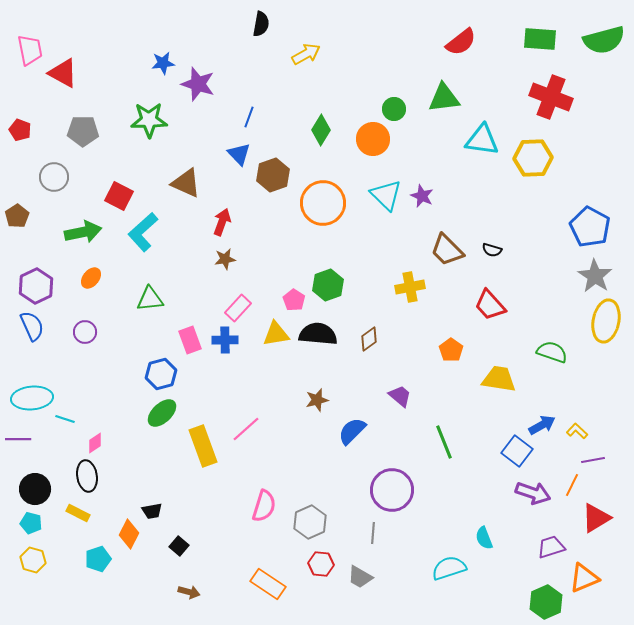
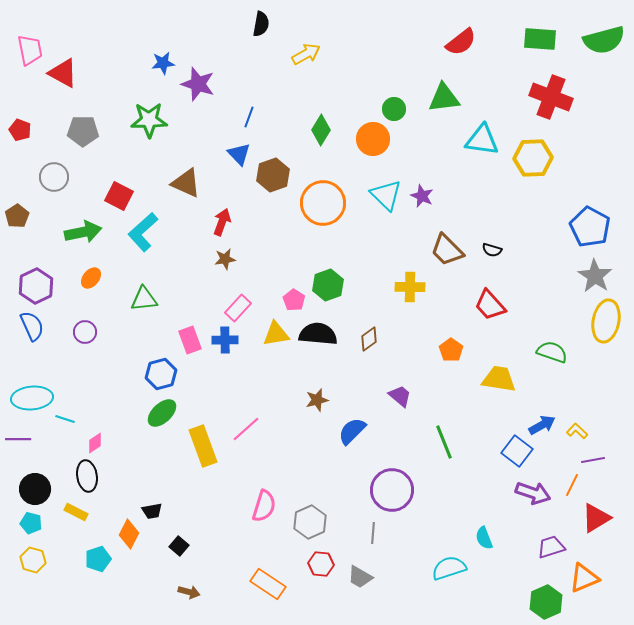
yellow cross at (410, 287): rotated 12 degrees clockwise
green triangle at (150, 299): moved 6 px left
yellow rectangle at (78, 513): moved 2 px left, 1 px up
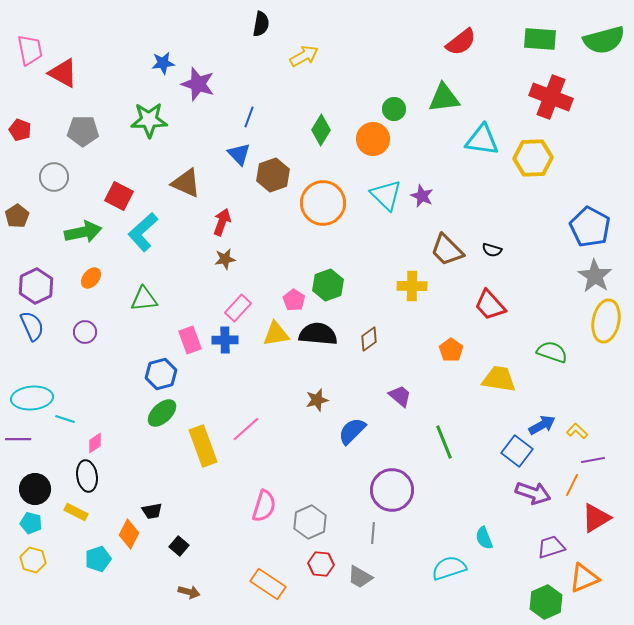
yellow arrow at (306, 54): moved 2 px left, 2 px down
yellow cross at (410, 287): moved 2 px right, 1 px up
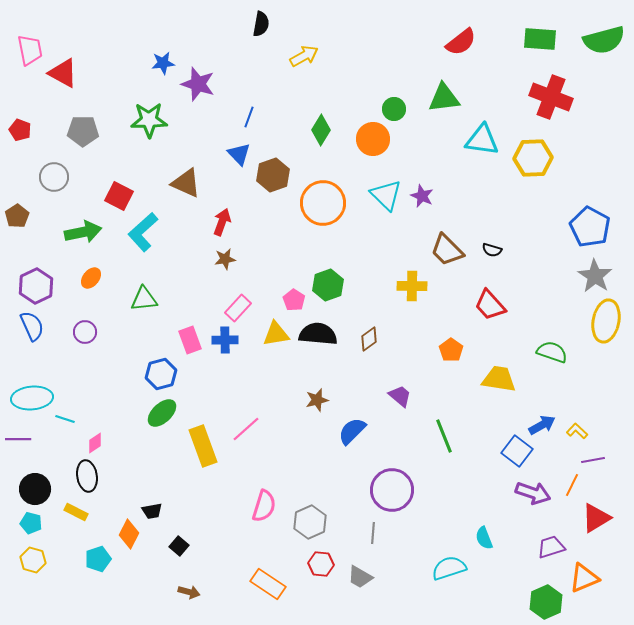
green line at (444, 442): moved 6 px up
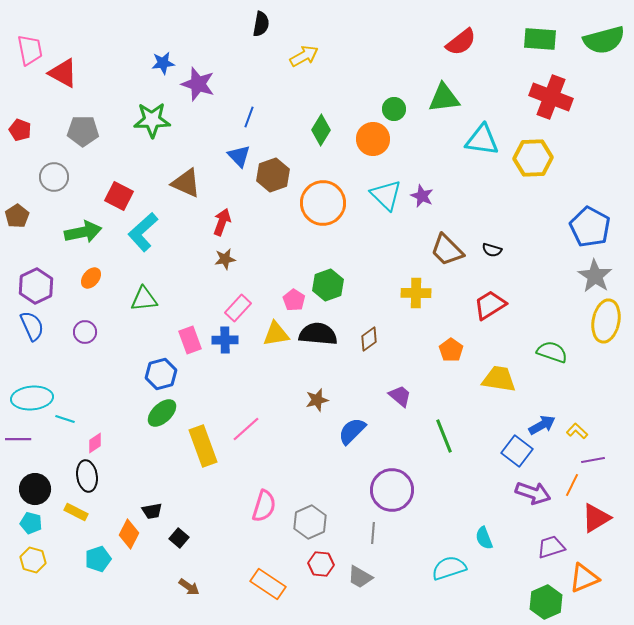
green star at (149, 120): moved 3 px right
blue triangle at (239, 154): moved 2 px down
yellow cross at (412, 286): moved 4 px right, 7 px down
red trapezoid at (490, 305): rotated 100 degrees clockwise
black square at (179, 546): moved 8 px up
brown arrow at (189, 592): moved 5 px up; rotated 20 degrees clockwise
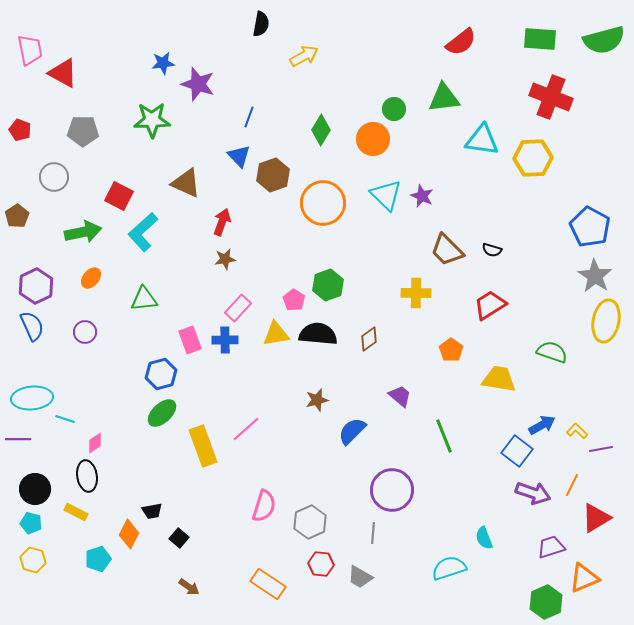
purple line at (593, 460): moved 8 px right, 11 px up
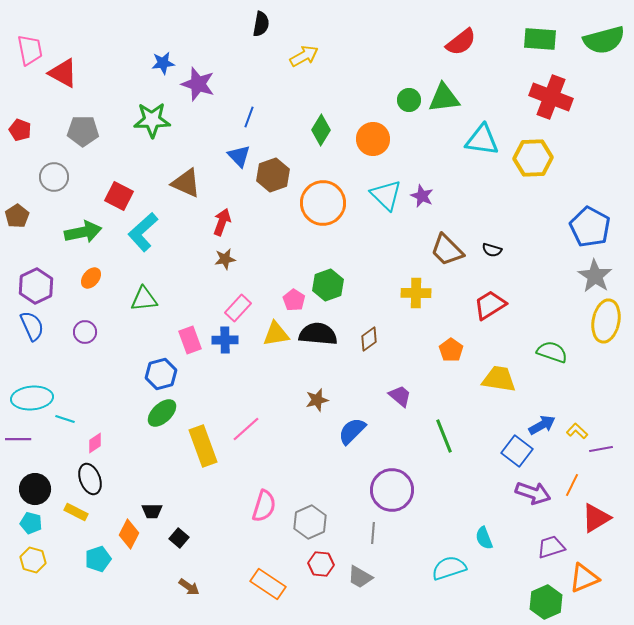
green circle at (394, 109): moved 15 px right, 9 px up
black ellipse at (87, 476): moved 3 px right, 3 px down; rotated 12 degrees counterclockwise
black trapezoid at (152, 511): rotated 10 degrees clockwise
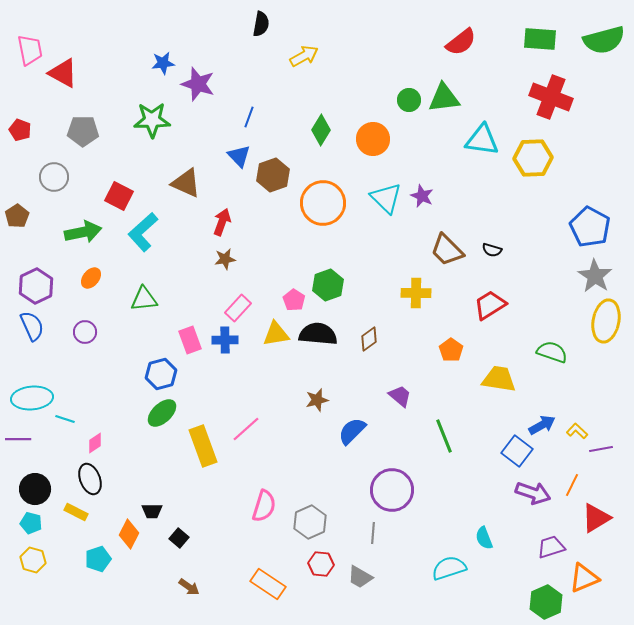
cyan triangle at (386, 195): moved 3 px down
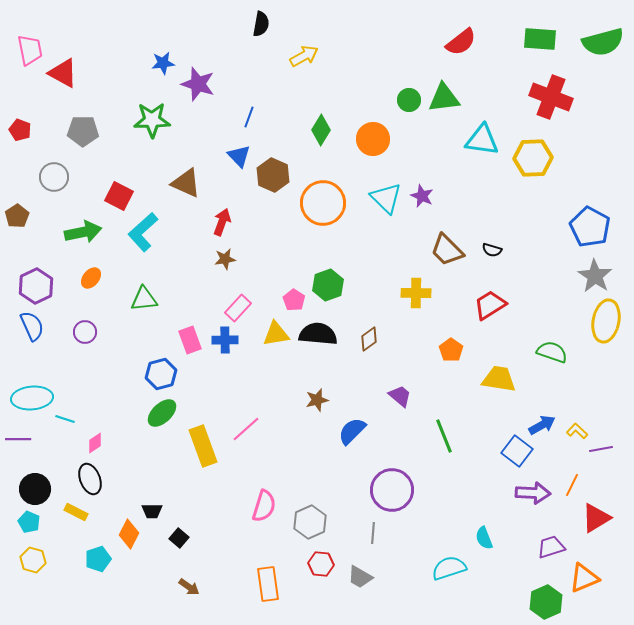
green semicircle at (604, 40): moved 1 px left, 2 px down
brown hexagon at (273, 175): rotated 16 degrees counterclockwise
purple arrow at (533, 493): rotated 16 degrees counterclockwise
cyan pentagon at (31, 523): moved 2 px left, 1 px up; rotated 10 degrees clockwise
orange rectangle at (268, 584): rotated 48 degrees clockwise
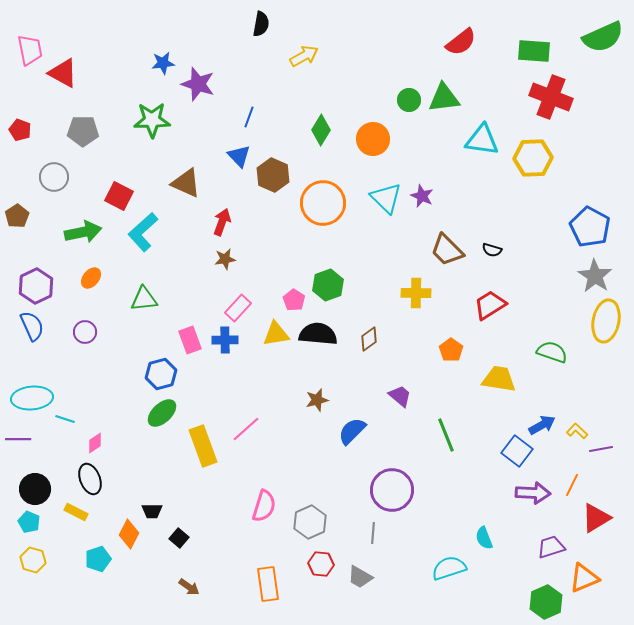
green rectangle at (540, 39): moved 6 px left, 12 px down
green semicircle at (603, 42): moved 5 px up; rotated 9 degrees counterclockwise
green line at (444, 436): moved 2 px right, 1 px up
